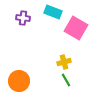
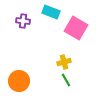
cyan rectangle: moved 2 px left
purple cross: moved 3 px down
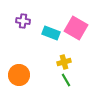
cyan rectangle: moved 21 px down
orange circle: moved 6 px up
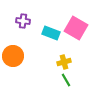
orange circle: moved 6 px left, 19 px up
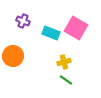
purple cross: rotated 16 degrees clockwise
green line: rotated 24 degrees counterclockwise
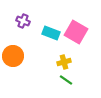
pink square: moved 4 px down
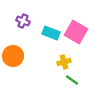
green line: moved 6 px right
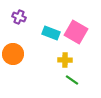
purple cross: moved 4 px left, 4 px up
orange circle: moved 2 px up
yellow cross: moved 1 px right, 2 px up; rotated 16 degrees clockwise
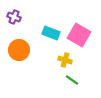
purple cross: moved 5 px left
pink square: moved 3 px right, 3 px down
orange circle: moved 6 px right, 4 px up
yellow cross: rotated 16 degrees clockwise
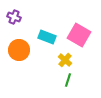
cyan rectangle: moved 4 px left, 4 px down
yellow cross: rotated 24 degrees clockwise
green line: moved 4 px left; rotated 72 degrees clockwise
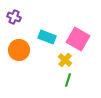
pink square: moved 1 px left, 4 px down
